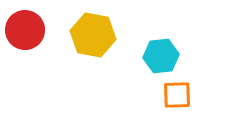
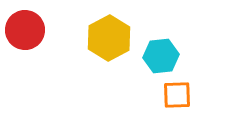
yellow hexagon: moved 16 px right, 3 px down; rotated 21 degrees clockwise
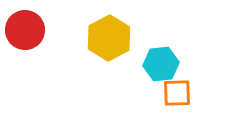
cyan hexagon: moved 8 px down
orange square: moved 2 px up
